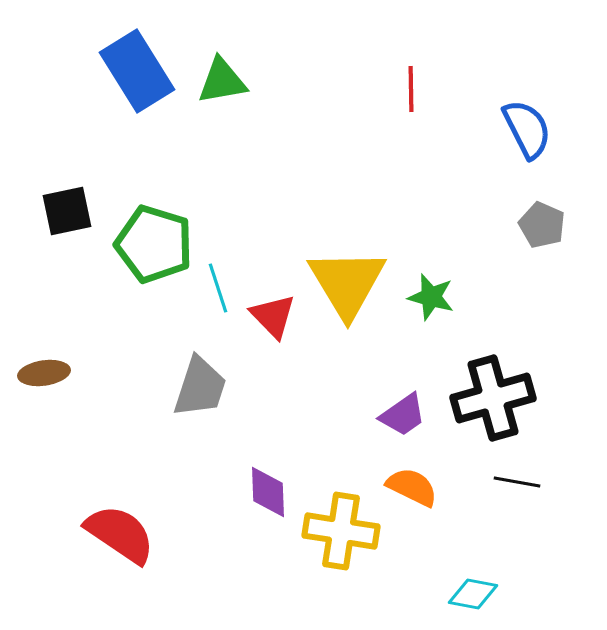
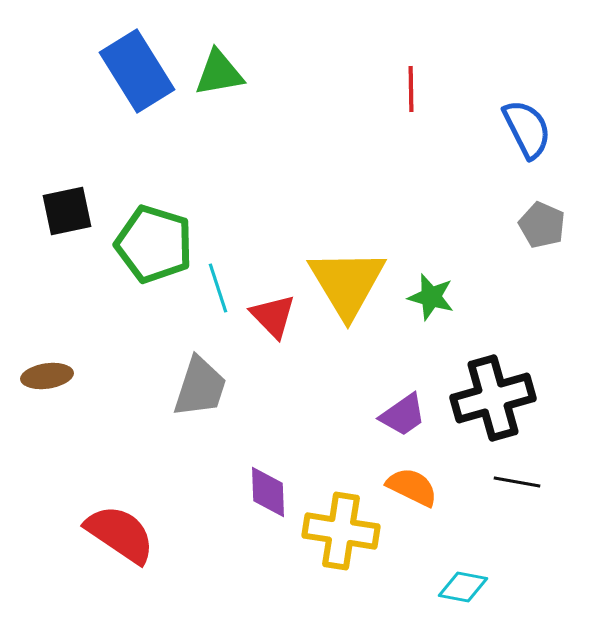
green triangle: moved 3 px left, 8 px up
brown ellipse: moved 3 px right, 3 px down
cyan diamond: moved 10 px left, 7 px up
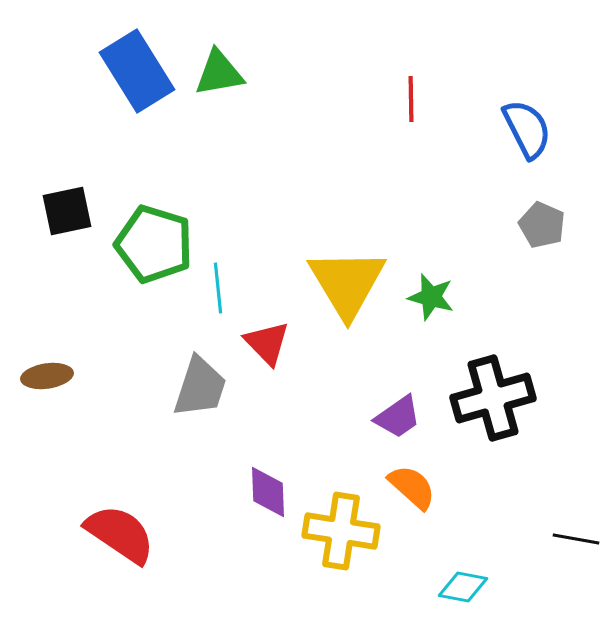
red line: moved 10 px down
cyan line: rotated 12 degrees clockwise
red triangle: moved 6 px left, 27 px down
purple trapezoid: moved 5 px left, 2 px down
black line: moved 59 px right, 57 px down
orange semicircle: rotated 16 degrees clockwise
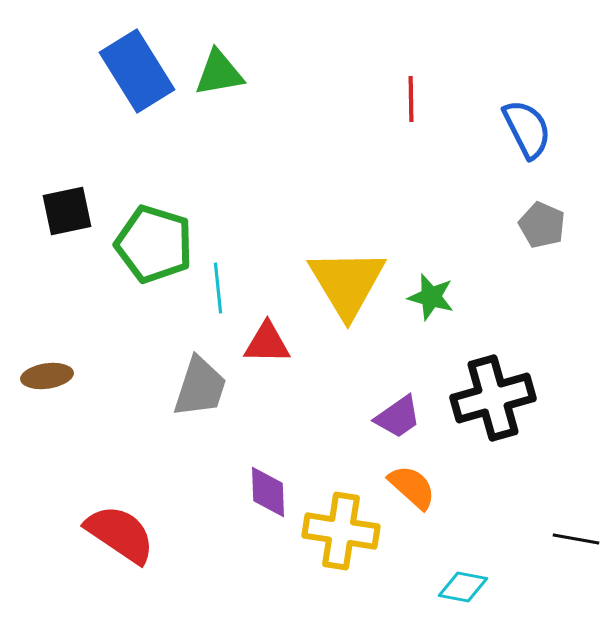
red triangle: rotated 45 degrees counterclockwise
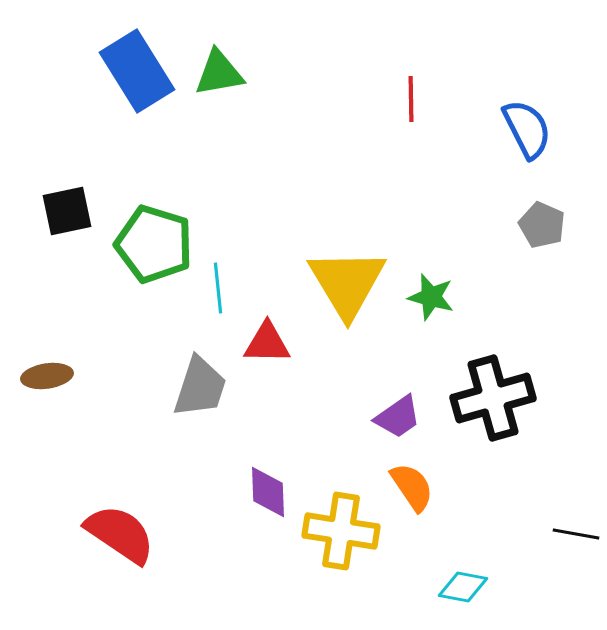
orange semicircle: rotated 14 degrees clockwise
black line: moved 5 px up
